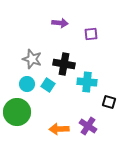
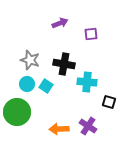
purple arrow: rotated 28 degrees counterclockwise
gray star: moved 2 px left, 1 px down
cyan square: moved 2 px left, 1 px down
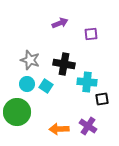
black square: moved 7 px left, 3 px up; rotated 24 degrees counterclockwise
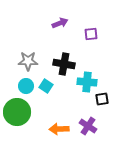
gray star: moved 2 px left, 1 px down; rotated 18 degrees counterclockwise
cyan circle: moved 1 px left, 2 px down
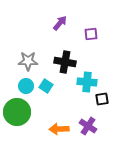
purple arrow: rotated 28 degrees counterclockwise
black cross: moved 1 px right, 2 px up
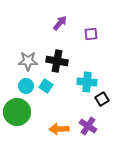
black cross: moved 8 px left, 1 px up
black square: rotated 24 degrees counterclockwise
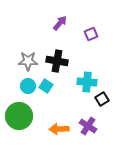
purple square: rotated 16 degrees counterclockwise
cyan circle: moved 2 px right
green circle: moved 2 px right, 4 px down
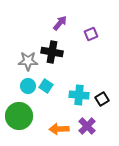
black cross: moved 5 px left, 9 px up
cyan cross: moved 8 px left, 13 px down
purple cross: moved 1 px left; rotated 12 degrees clockwise
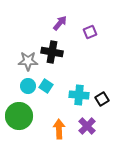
purple square: moved 1 px left, 2 px up
orange arrow: rotated 90 degrees clockwise
